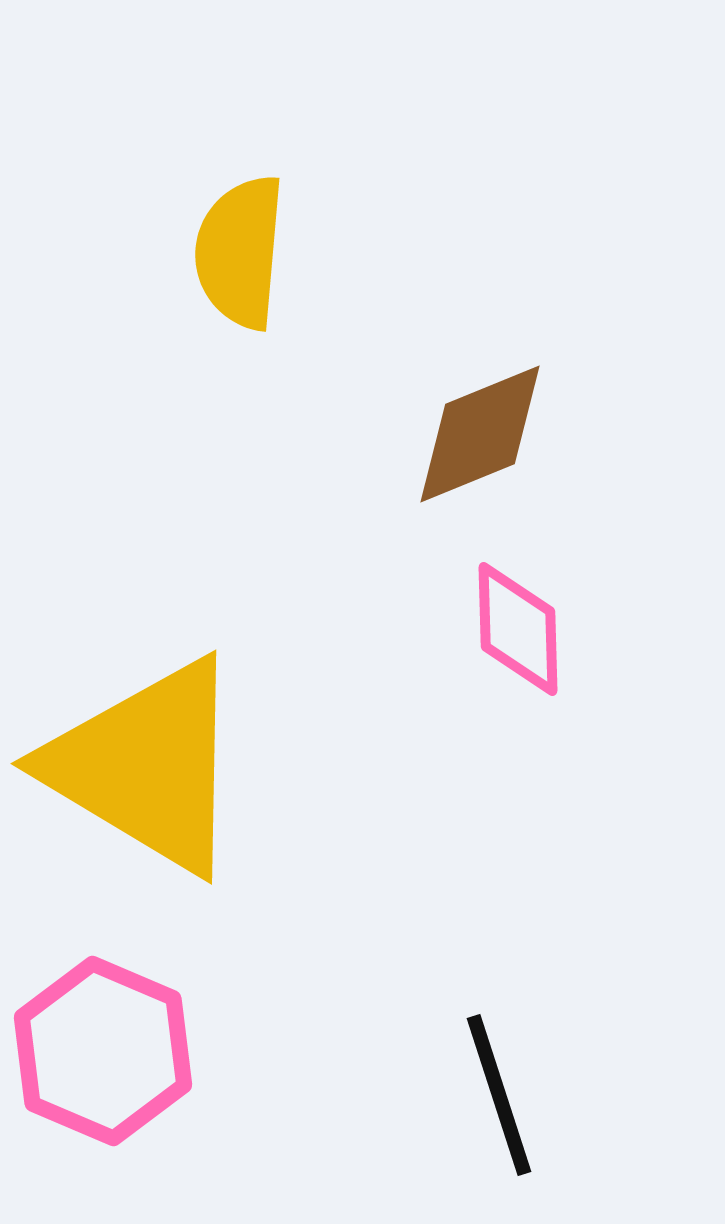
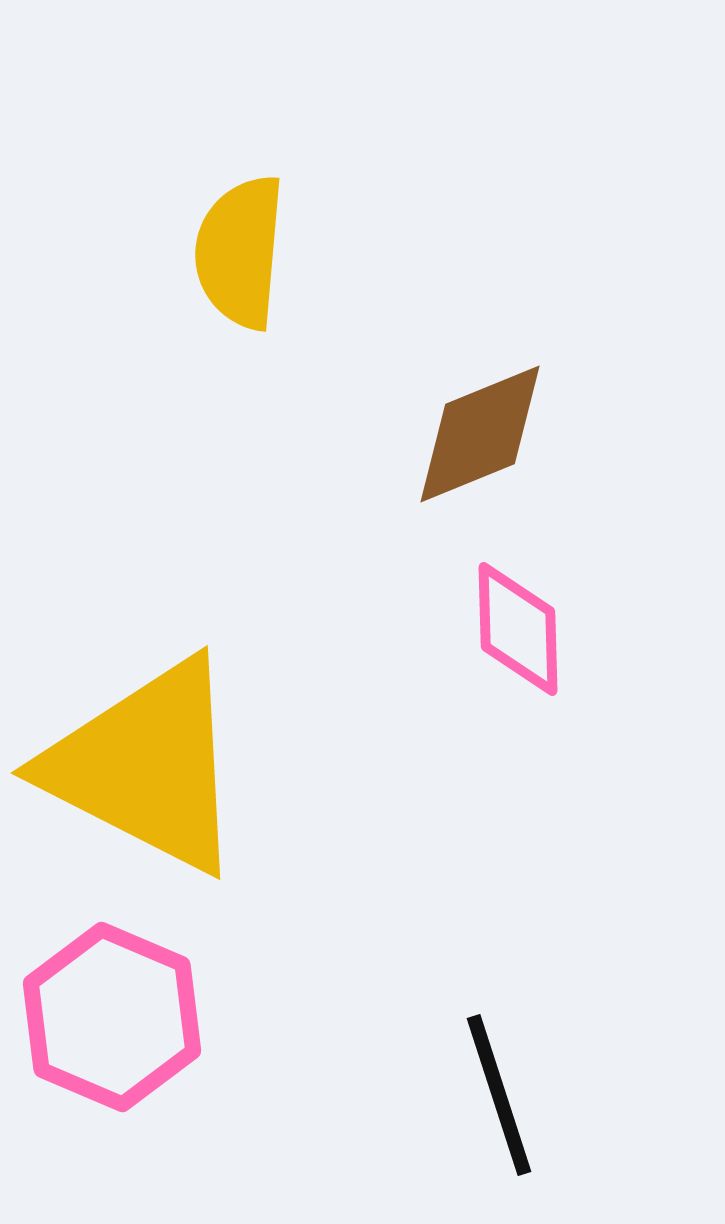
yellow triangle: rotated 4 degrees counterclockwise
pink hexagon: moved 9 px right, 34 px up
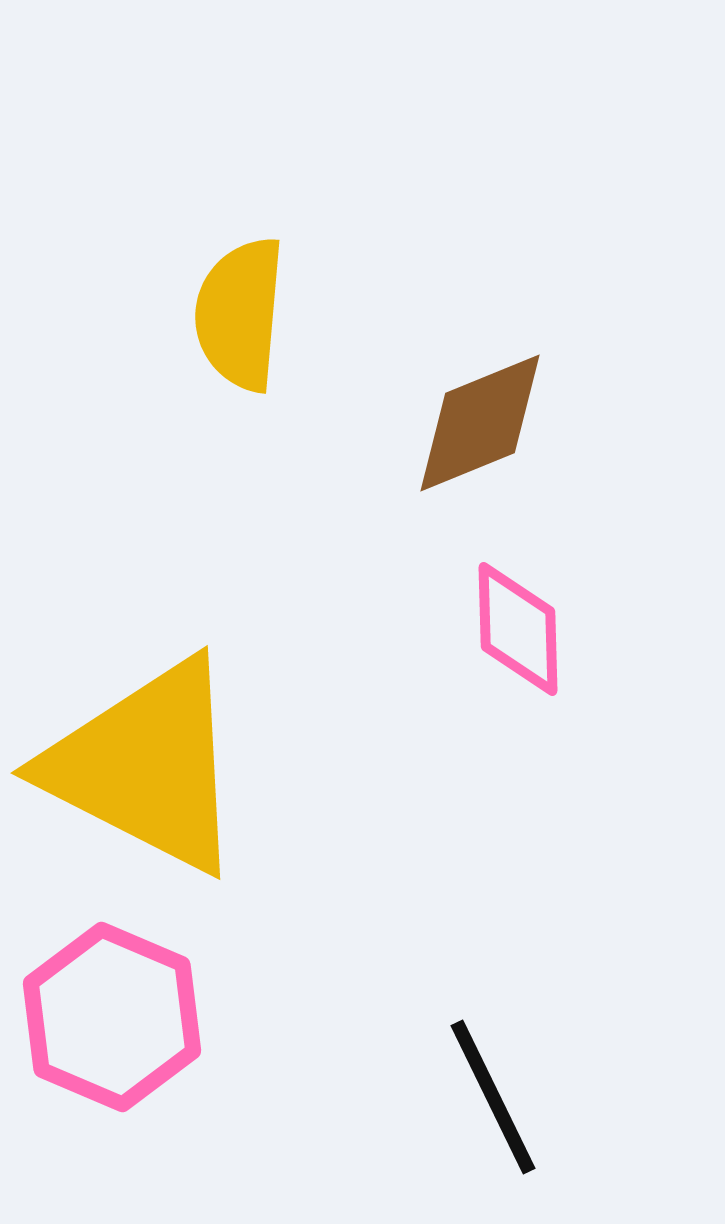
yellow semicircle: moved 62 px down
brown diamond: moved 11 px up
black line: moved 6 px left, 2 px down; rotated 8 degrees counterclockwise
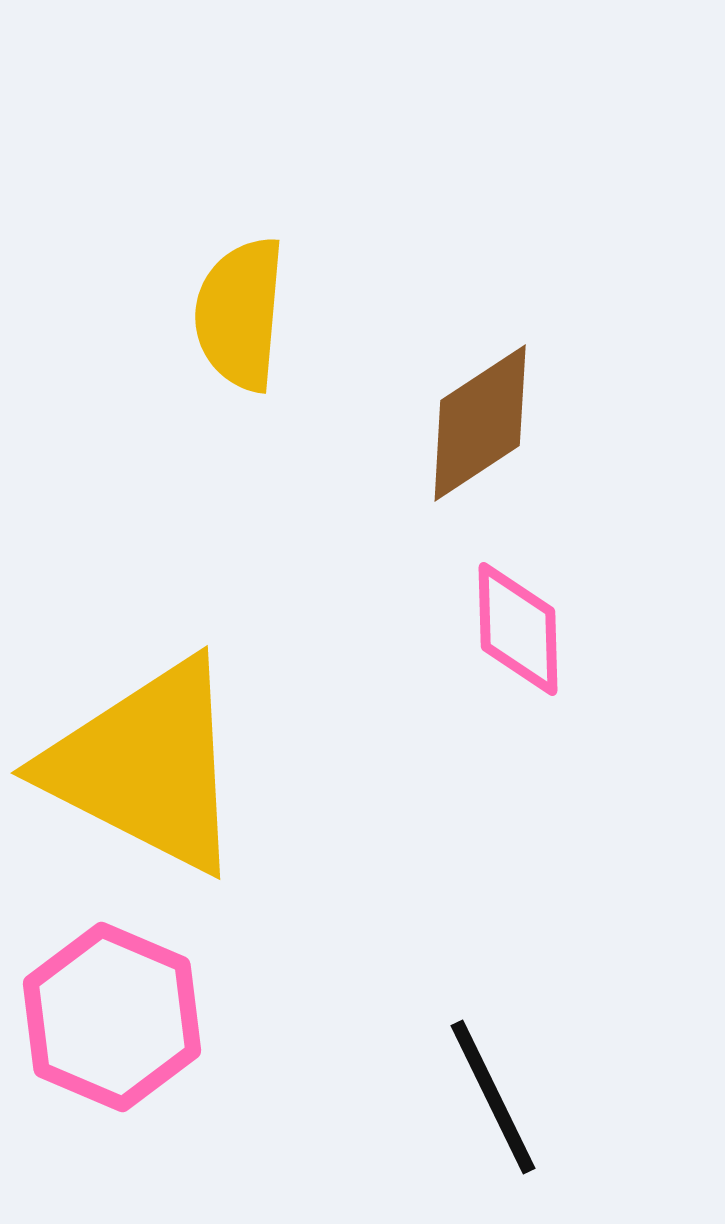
brown diamond: rotated 11 degrees counterclockwise
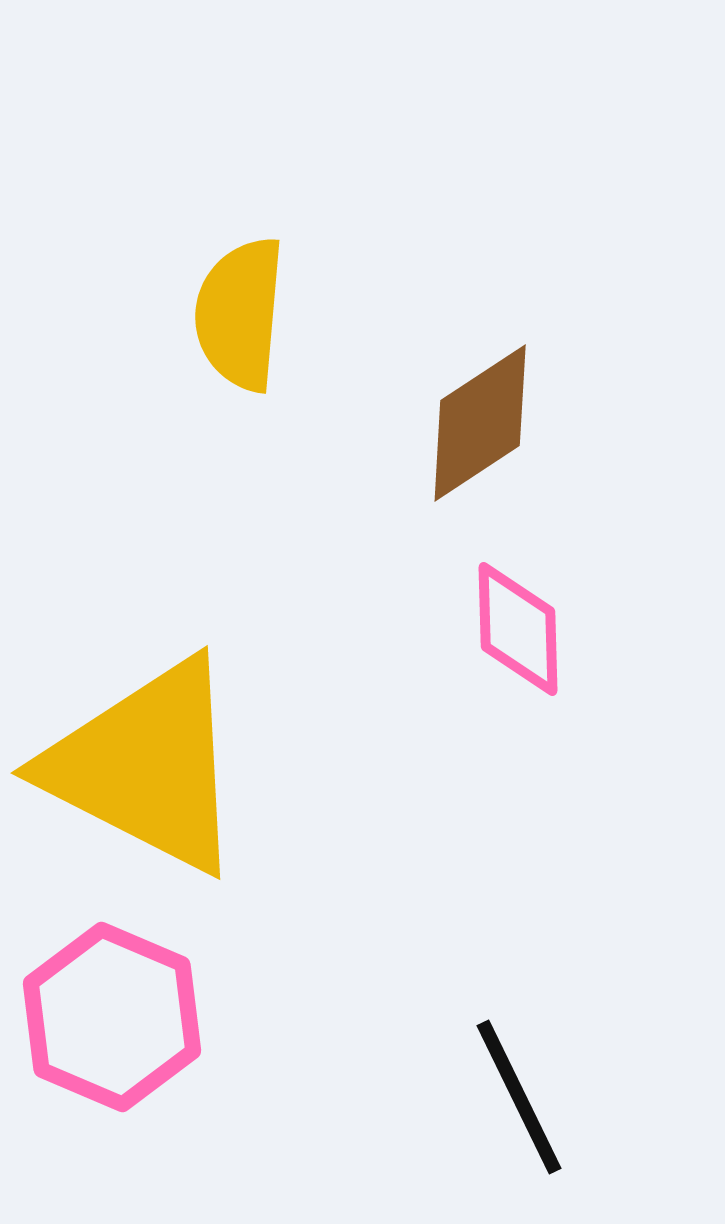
black line: moved 26 px right
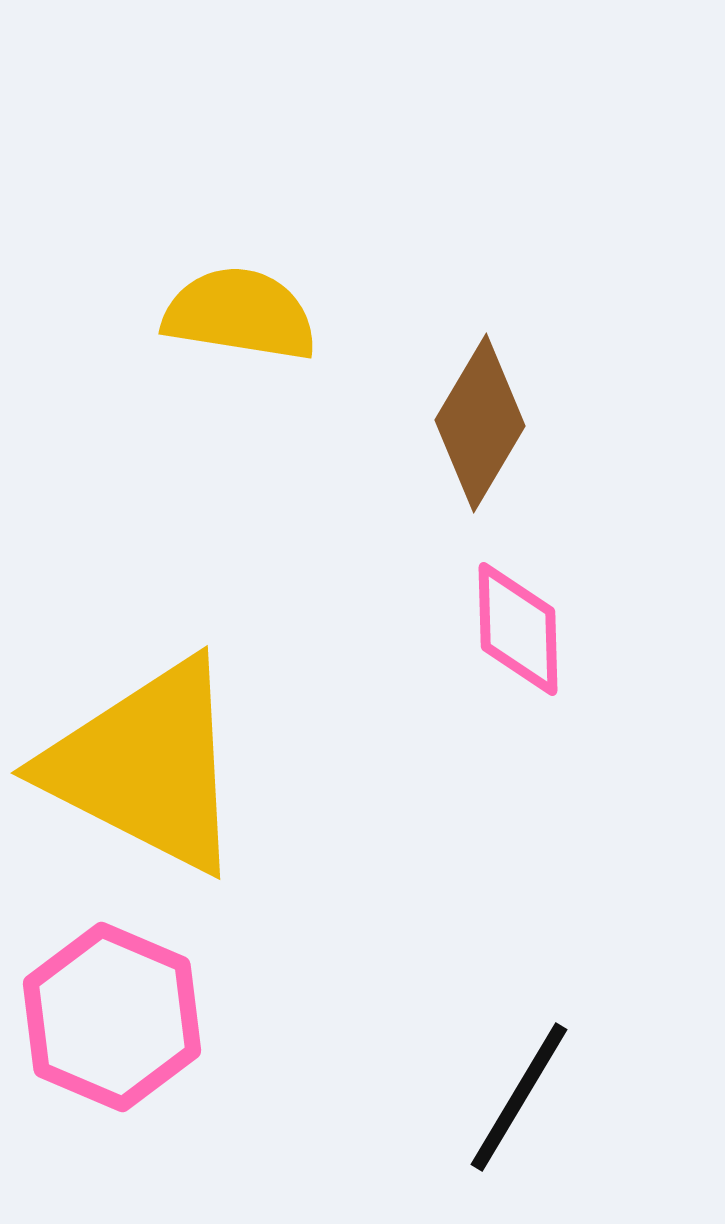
yellow semicircle: rotated 94 degrees clockwise
brown diamond: rotated 26 degrees counterclockwise
black line: rotated 57 degrees clockwise
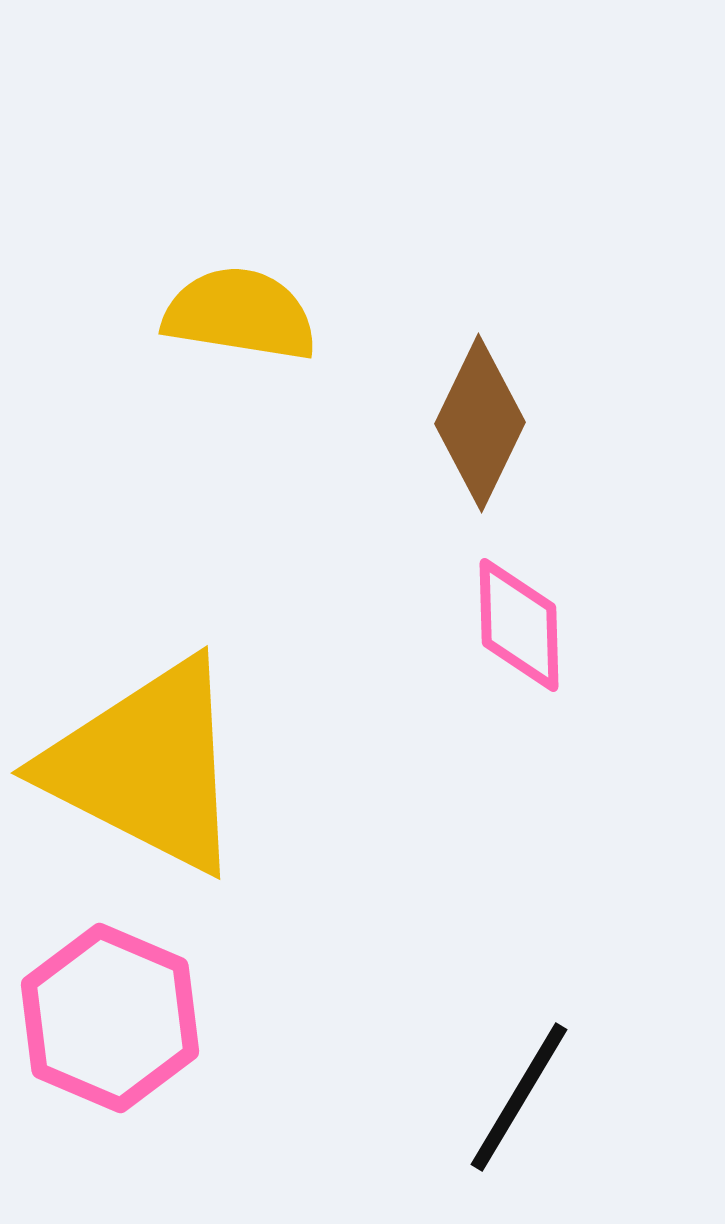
brown diamond: rotated 5 degrees counterclockwise
pink diamond: moved 1 px right, 4 px up
pink hexagon: moved 2 px left, 1 px down
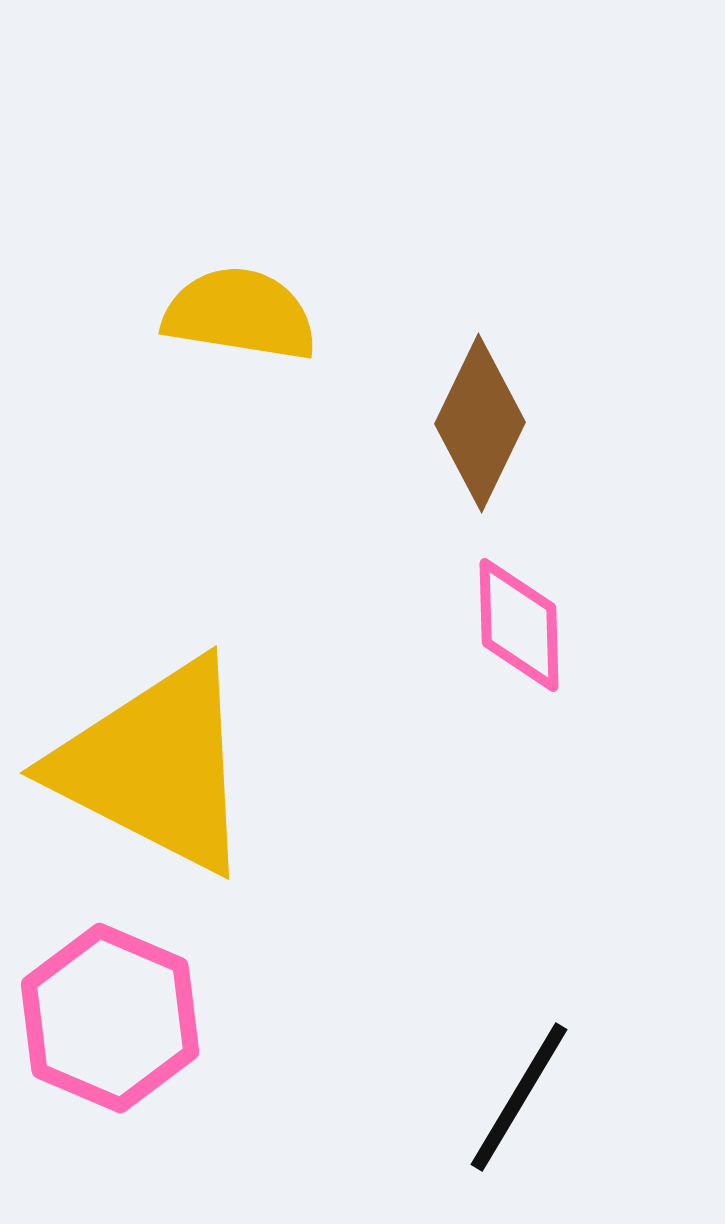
yellow triangle: moved 9 px right
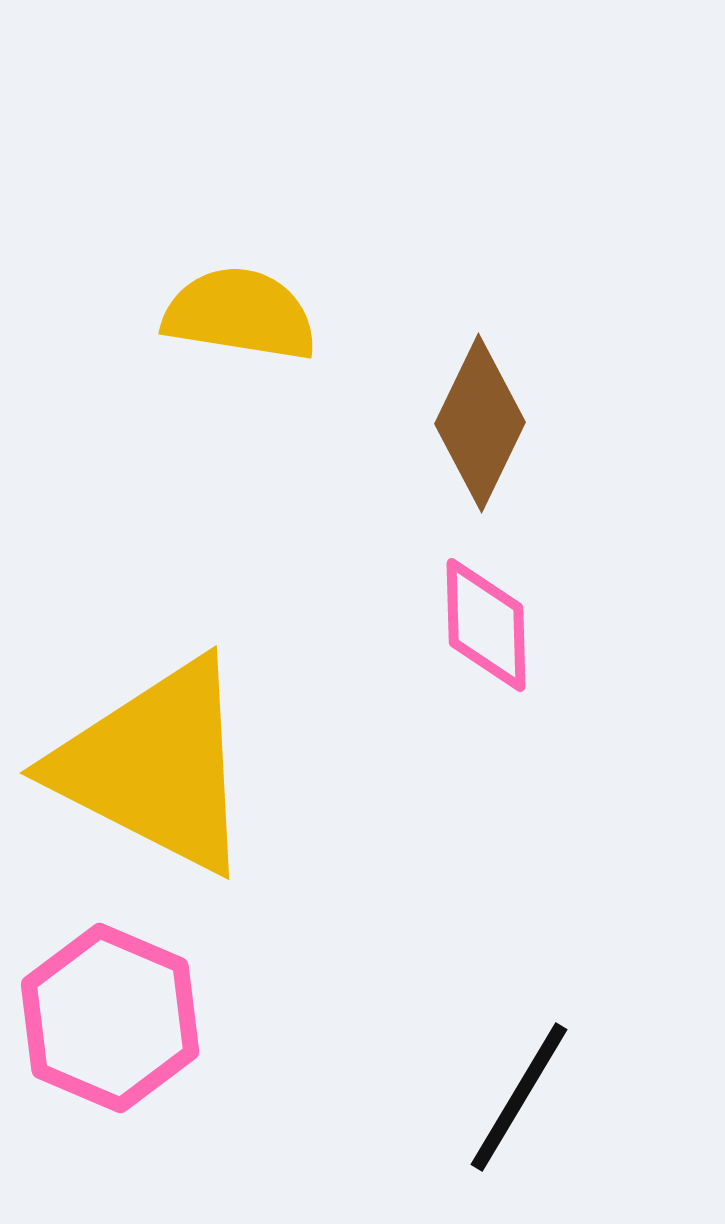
pink diamond: moved 33 px left
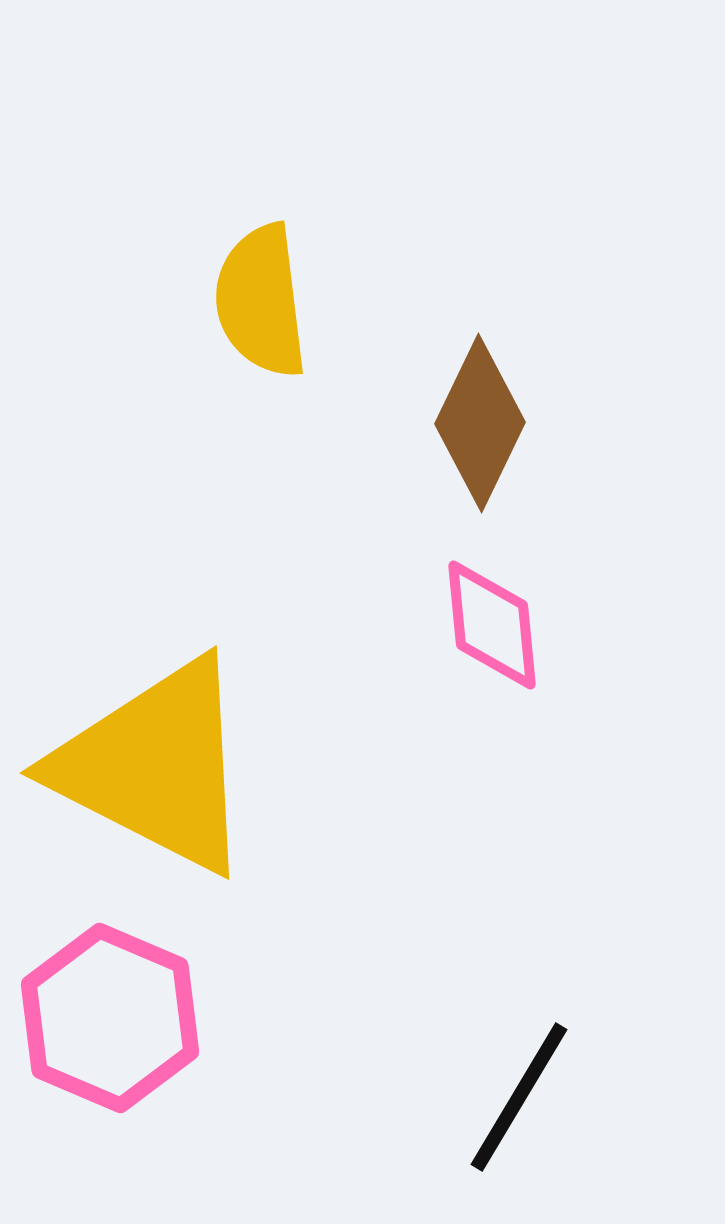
yellow semicircle: moved 21 px right, 13 px up; rotated 106 degrees counterclockwise
pink diamond: moved 6 px right; rotated 4 degrees counterclockwise
